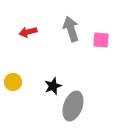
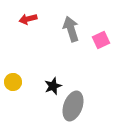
red arrow: moved 13 px up
pink square: rotated 30 degrees counterclockwise
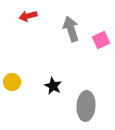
red arrow: moved 3 px up
yellow circle: moved 1 px left
black star: rotated 24 degrees counterclockwise
gray ellipse: moved 13 px right; rotated 16 degrees counterclockwise
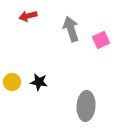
black star: moved 14 px left, 4 px up; rotated 18 degrees counterclockwise
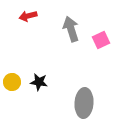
gray ellipse: moved 2 px left, 3 px up
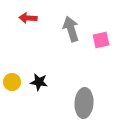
red arrow: moved 2 px down; rotated 18 degrees clockwise
pink square: rotated 12 degrees clockwise
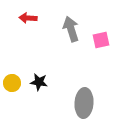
yellow circle: moved 1 px down
